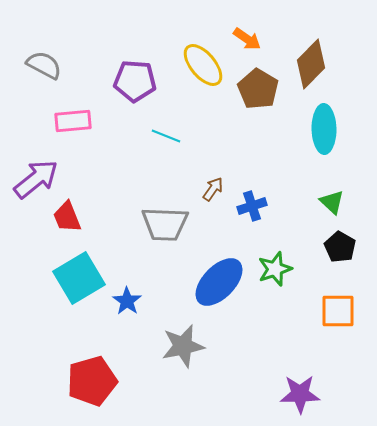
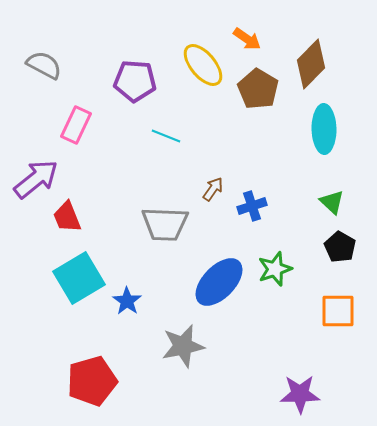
pink rectangle: moved 3 px right, 4 px down; rotated 60 degrees counterclockwise
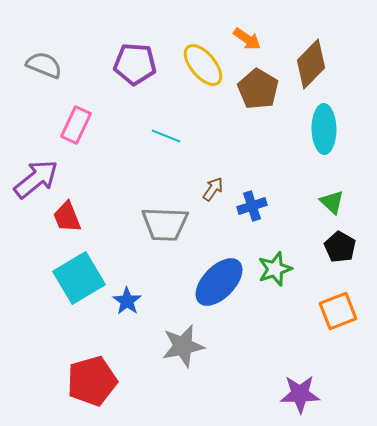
gray semicircle: rotated 6 degrees counterclockwise
purple pentagon: moved 17 px up
orange square: rotated 21 degrees counterclockwise
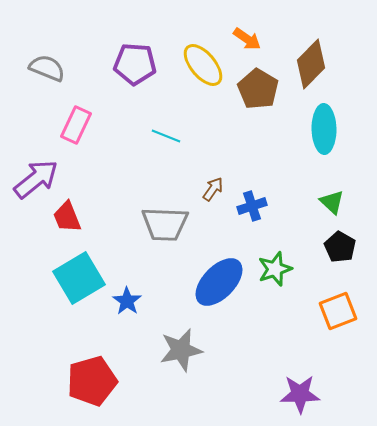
gray semicircle: moved 3 px right, 3 px down
gray star: moved 2 px left, 4 px down
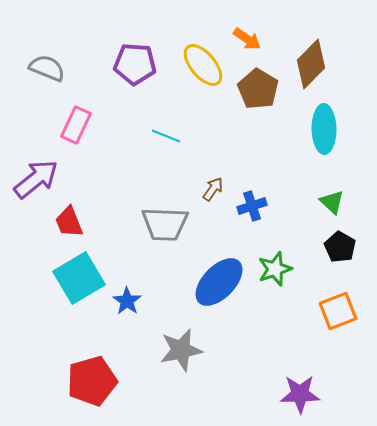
red trapezoid: moved 2 px right, 5 px down
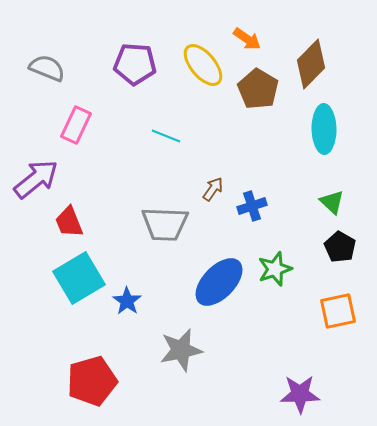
orange square: rotated 9 degrees clockwise
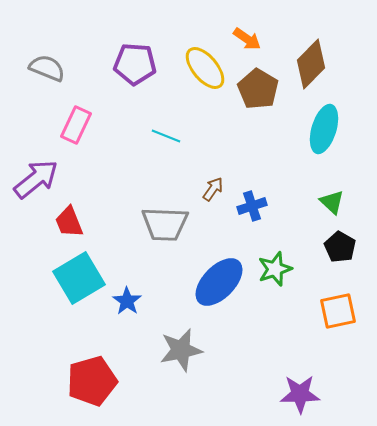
yellow ellipse: moved 2 px right, 3 px down
cyan ellipse: rotated 18 degrees clockwise
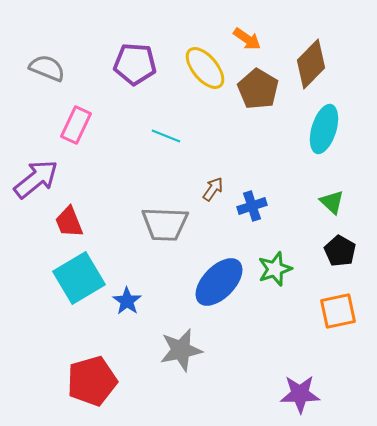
black pentagon: moved 4 px down
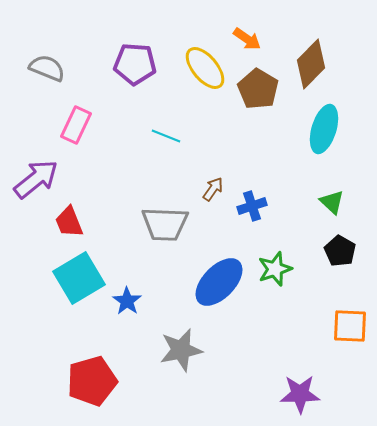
orange square: moved 12 px right, 15 px down; rotated 15 degrees clockwise
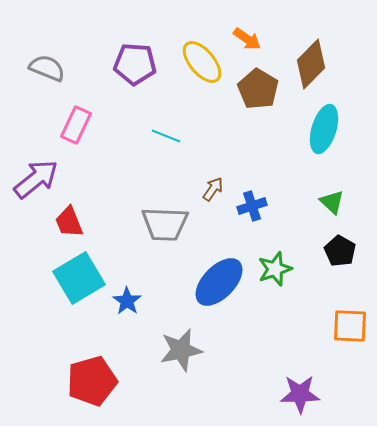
yellow ellipse: moved 3 px left, 6 px up
